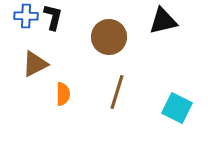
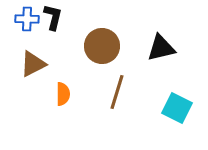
blue cross: moved 1 px right, 3 px down
black triangle: moved 2 px left, 27 px down
brown circle: moved 7 px left, 9 px down
brown triangle: moved 2 px left
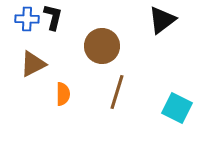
black triangle: moved 1 px right, 28 px up; rotated 24 degrees counterclockwise
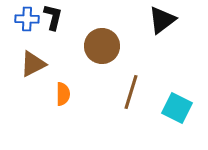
brown line: moved 14 px right
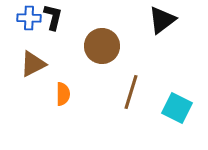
blue cross: moved 2 px right, 1 px up
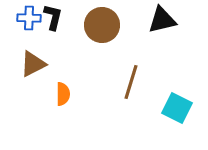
black triangle: rotated 24 degrees clockwise
brown circle: moved 21 px up
brown line: moved 10 px up
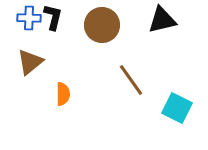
brown triangle: moved 3 px left, 2 px up; rotated 12 degrees counterclockwise
brown line: moved 2 px up; rotated 52 degrees counterclockwise
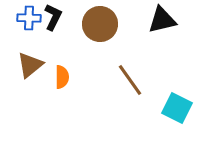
black L-shape: rotated 12 degrees clockwise
brown circle: moved 2 px left, 1 px up
brown triangle: moved 3 px down
brown line: moved 1 px left
orange semicircle: moved 1 px left, 17 px up
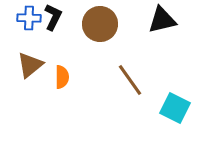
cyan square: moved 2 px left
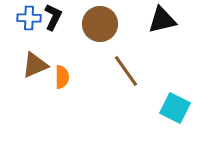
brown triangle: moved 5 px right; rotated 16 degrees clockwise
brown line: moved 4 px left, 9 px up
